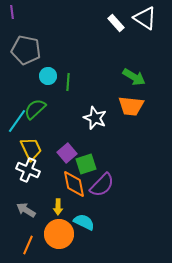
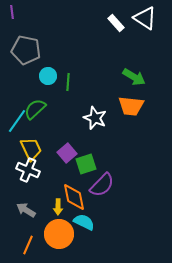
orange diamond: moved 13 px down
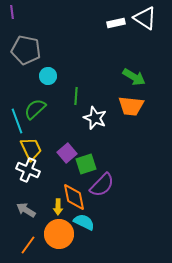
white rectangle: rotated 60 degrees counterclockwise
green line: moved 8 px right, 14 px down
cyan line: rotated 55 degrees counterclockwise
orange line: rotated 12 degrees clockwise
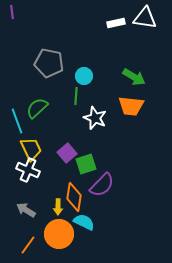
white triangle: rotated 25 degrees counterclockwise
gray pentagon: moved 23 px right, 13 px down
cyan circle: moved 36 px right
green semicircle: moved 2 px right, 1 px up
orange diamond: rotated 20 degrees clockwise
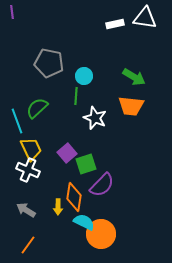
white rectangle: moved 1 px left, 1 px down
orange circle: moved 42 px right
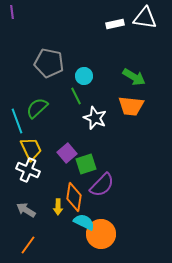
green line: rotated 30 degrees counterclockwise
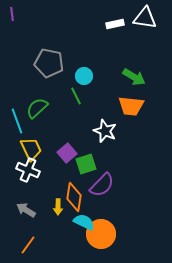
purple line: moved 2 px down
white star: moved 10 px right, 13 px down
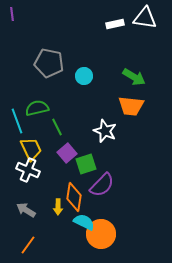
green line: moved 19 px left, 31 px down
green semicircle: rotated 30 degrees clockwise
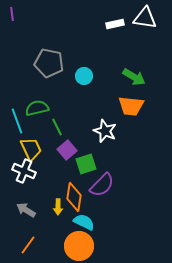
purple square: moved 3 px up
white cross: moved 4 px left, 1 px down
orange circle: moved 22 px left, 12 px down
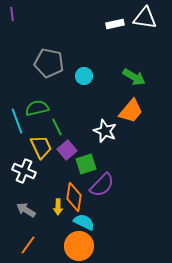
orange trapezoid: moved 5 px down; rotated 56 degrees counterclockwise
yellow trapezoid: moved 10 px right, 2 px up
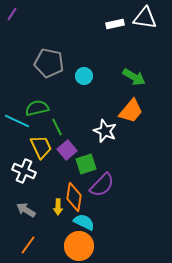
purple line: rotated 40 degrees clockwise
cyan line: rotated 45 degrees counterclockwise
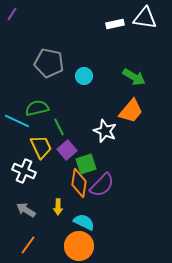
green line: moved 2 px right
orange diamond: moved 5 px right, 14 px up
